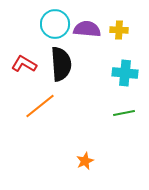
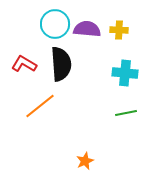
green line: moved 2 px right
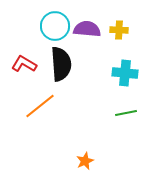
cyan circle: moved 2 px down
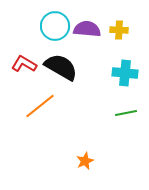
black semicircle: moved 3 px down; rotated 56 degrees counterclockwise
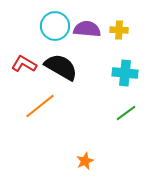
green line: rotated 25 degrees counterclockwise
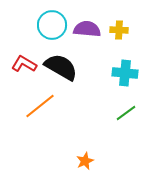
cyan circle: moved 3 px left, 1 px up
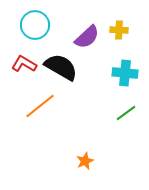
cyan circle: moved 17 px left
purple semicircle: moved 8 px down; rotated 132 degrees clockwise
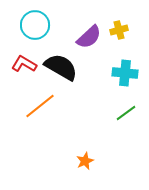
yellow cross: rotated 18 degrees counterclockwise
purple semicircle: moved 2 px right
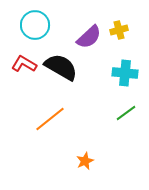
orange line: moved 10 px right, 13 px down
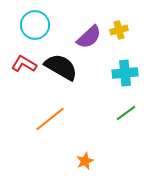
cyan cross: rotated 10 degrees counterclockwise
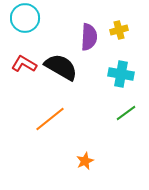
cyan circle: moved 10 px left, 7 px up
purple semicircle: rotated 44 degrees counterclockwise
cyan cross: moved 4 px left, 1 px down; rotated 15 degrees clockwise
